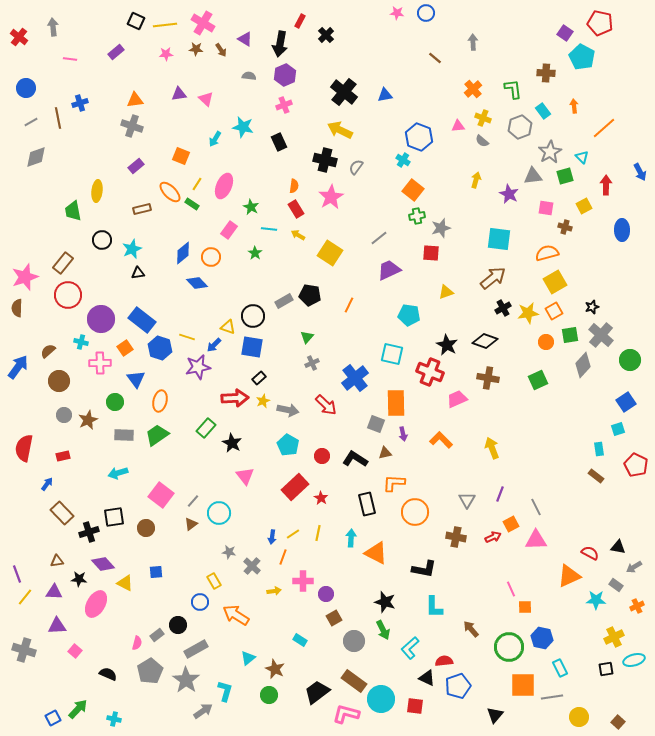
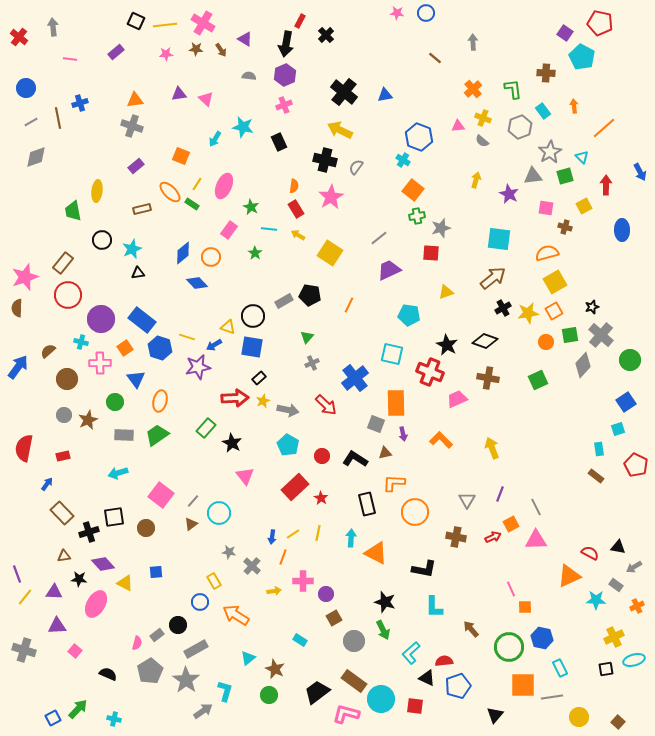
black arrow at (280, 44): moved 6 px right
blue arrow at (214, 345): rotated 14 degrees clockwise
brown circle at (59, 381): moved 8 px right, 2 px up
brown triangle at (57, 561): moved 7 px right, 5 px up
cyan L-shape at (410, 648): moved 1 px right, 5 px down
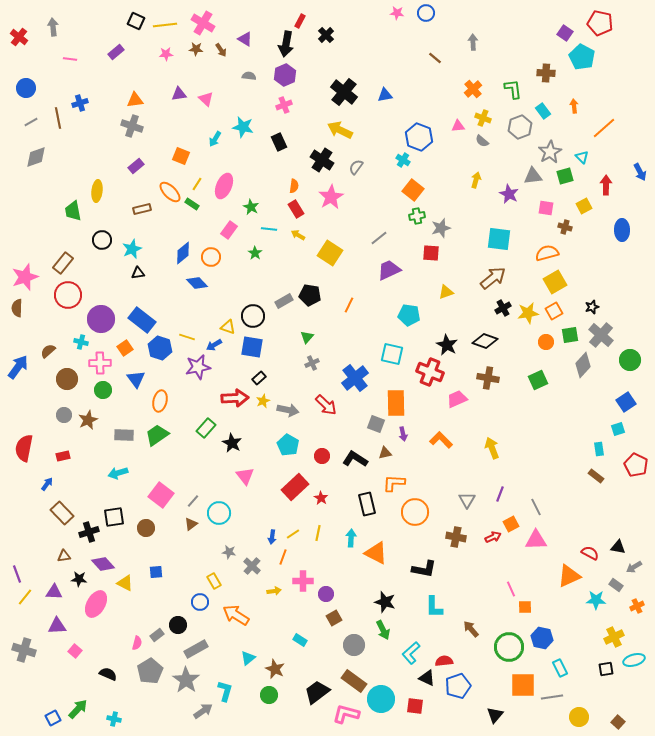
black cross at (325, 160): moved 3 px left; rotated 20 degrees clockwise
green circle at (115, 402): moved 12 px left, 12 px up
gray circle at (354, 641): moved 4 px down
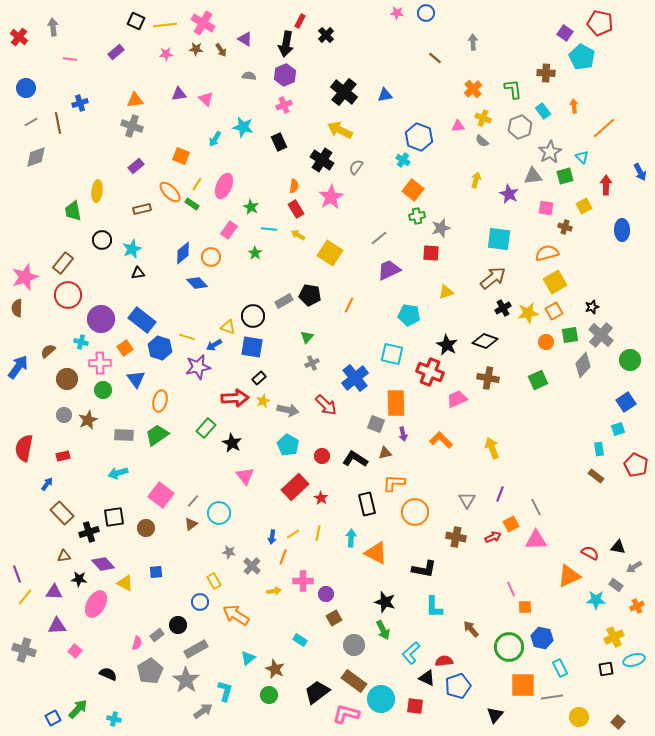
brown line at (58, 118): moved 5 px down
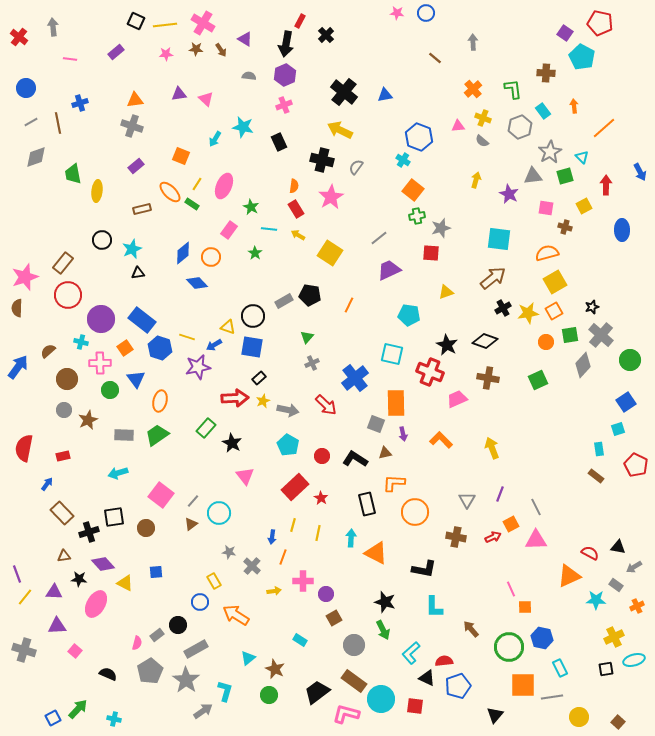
black cross at (322, 160): rotated 20 degrees counterclockwise
green trapezoid at (73, 211): moved 37 px up
green circle at (103, 390): moved 7 px right
gray circle at (64, 415): moved 5 px up
yellow line at (293, 534): moved 9 px up; rotated 40 degrees counterclockwise
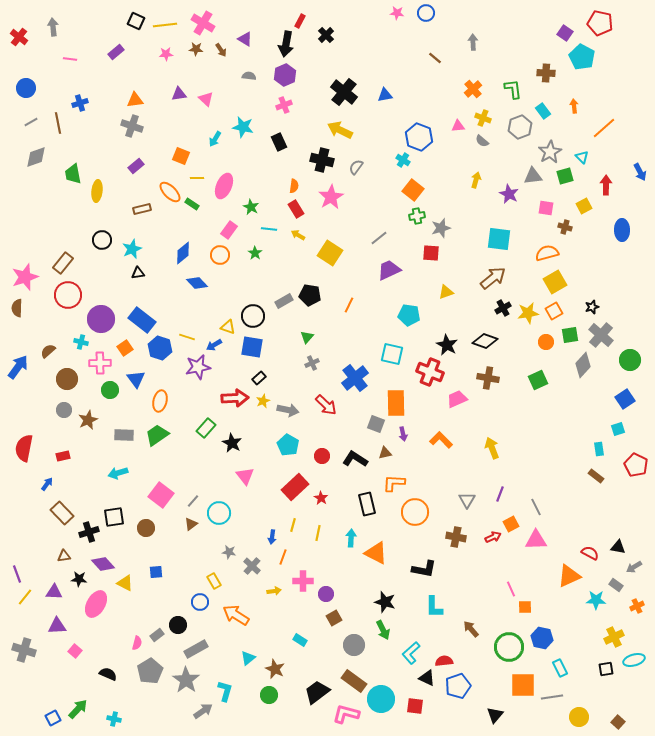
yellow line at (197, 184): moved 6 px up; rotated 56 degrees clockwise
orange circle at (211, 257): moved 9 px right, 2 px up
blue square at (626, 402): moved 1 px left, 3 px up
